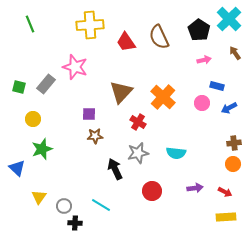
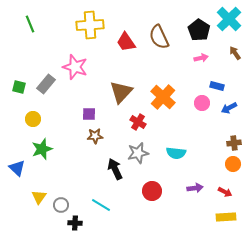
pink arrow: moved 3 px left, 2 px up
gray circle: moved 3 px left, 1 px up
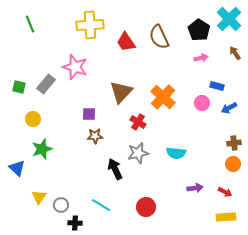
red circle: moved 6 px left, 16 px down
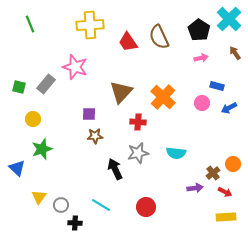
red trapezoid: moved 2 px right
red cross: rotated 28 degrees counterclockwise
brown cross: moved 21 px left, 30 px down; rotated 32 degrees counterclockwise
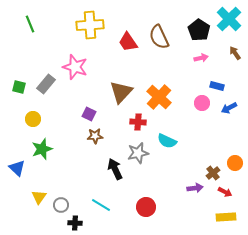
orange cross: moved 4 px left
purple square: rotated 24 degrees clockwise
cyan semicircle: moved 9 px left, 12 px up; rotated 18 degrees clockwise
orange circle: moved 2 px right, 1 px up
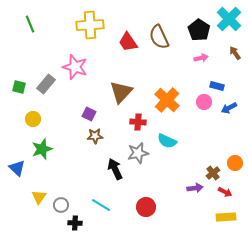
orange cross: moved 8 px right, 3 px down
pink circle: moved 2 px right, 1 px up
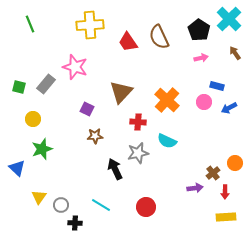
purple square: moved 2 px left, 5 px up
red arrow: rotated 64 degrees clockwise
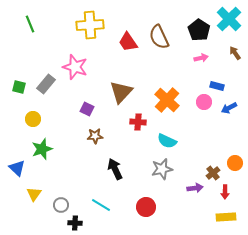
gray star: moved 24 px right, 16 px down
yellow triangle: moved 5 px left, 3 px up
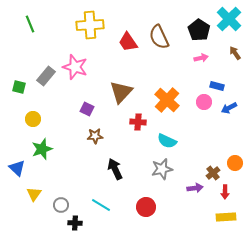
gray rectangle: moved 8 px up
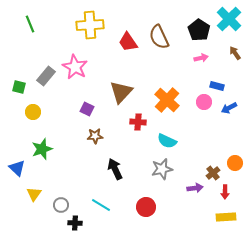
pink star: rotated 10 degrees clockwise
yellow circle: moved 7 px up
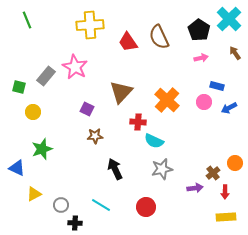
green line: moved 3 px left, 4 px up
cyan semicircle: moved 13 px left
blue triangle: rotated 18 degrees counterclockwise
yellow triangle: rotated 28 degrees clockwise
